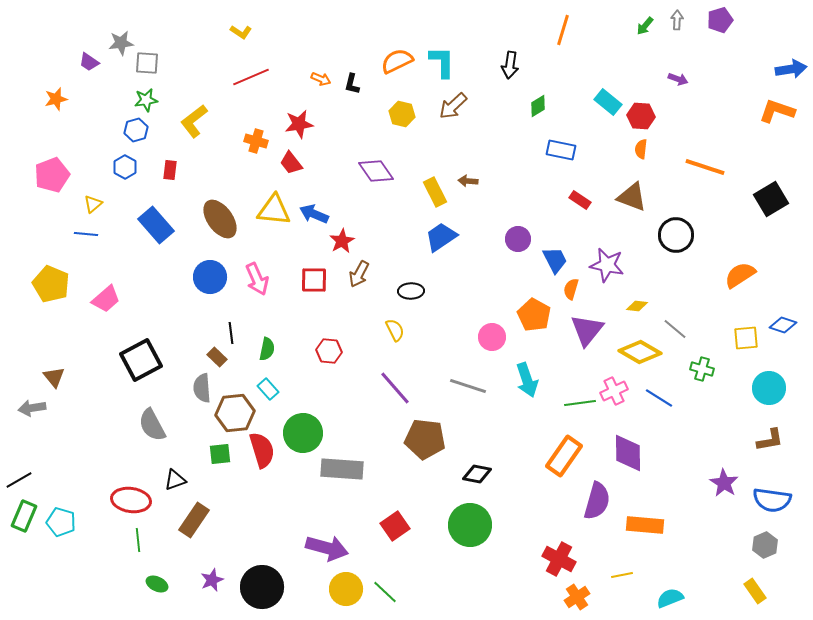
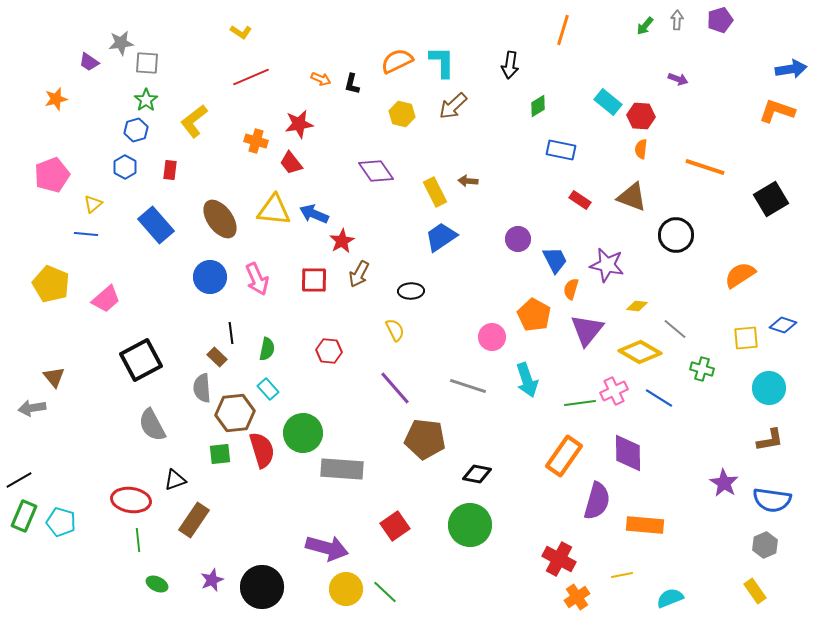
green star at (146, 100): rotated 25 degrees counterclockwise
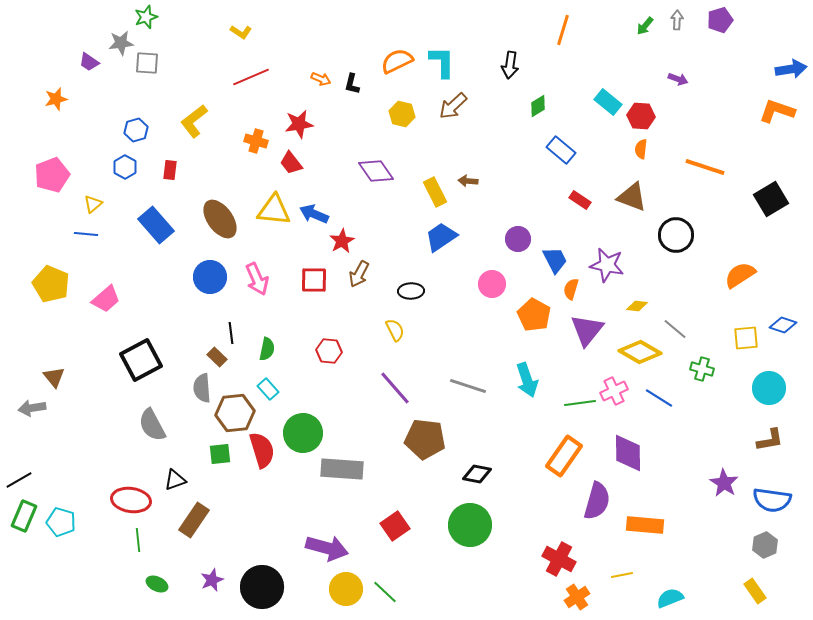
green star at (146, 100): moved 83 px up; rotated 15 degrees clockwise
blue rectangle at (561, 150): rotated 28 degrees clockwise
pink circle at (492, 337): moved 53 px up
